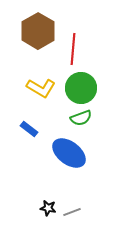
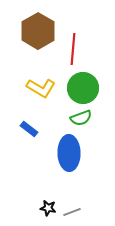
green circle: moved 2 px right
blue ellipse: rotated 52 degrees clockwise
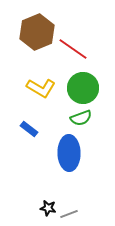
brown hexagon: moved 1 px left, 1 px down; rotated 8 degrees clockwise
red line: rotated 60 degrees counterclockwise
gray line: moved 3 px left, 2 px down
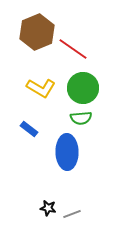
green semicircle: rotated 15 degrees clockwise
blue ellipse: moved 2 px left, 1 px up
gray line: moved 3 px right
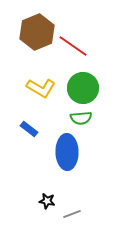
red line: moved 3 px up
black star: moved 1 px left, 7 px up
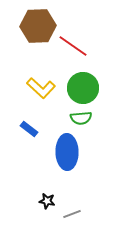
brown hexagon: moved 1 px right, 6 px up; rotated 20 degrees clockwise
yellow L-shape: rotated 12 degrees clockwise
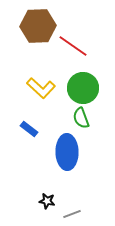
green semicircle: rotated 75 degrees clockwise
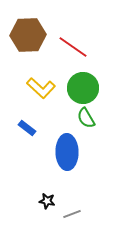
brown hexagon: moved 10 px left, 9 px down
red line: moved 1 px down
green semicircle: moved 5 px right; rotated 10 degrees counterclockwise
blue rectangle: moved 2 px left, 1 px up
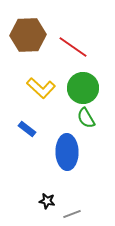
blue rectangle: moved 1 px down
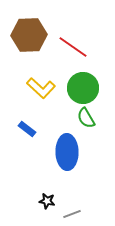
brown hexagon: moved 1 px right
